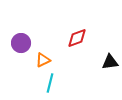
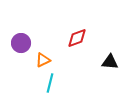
black triangle: rotated 12 degrees clockwise
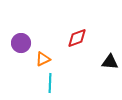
orange triangle: moved 1 px up
cyan line: rotated 12 degrees counterclockwise
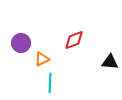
red diamond: moved 3 px left, 2 px down
orange triangle: moved 1 px left
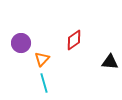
red diamond: rotated 15 degrees counterclockwise
orange triangle: rotated 21 degrees counterclockwise
cyan line: moved 6 px left; rotated 18 degrees counterclockwise
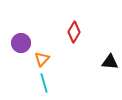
red diamond: moved 8 px up; rotated 25 degrees counterclockwise
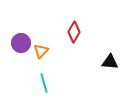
orange triangle: moved 1 px left, 8 px up
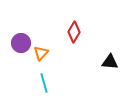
orange triangle: moved 2 px down
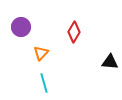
purple circle: moved 16 px up
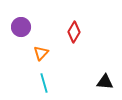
black triangle: moved 5 px left, 20 px down
